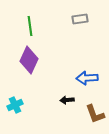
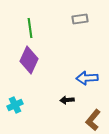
green line: moved 2 px down
brown L-shape: moved 2 px left, 6 px down; rotated 60 degrees clockwise
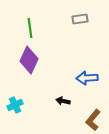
black arrow: moved 4 px left, 1 px down; rotated 16 degrees clockwise
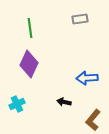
purple diamond: moved 4 px down
black arrow: moved 1 px right, 1 px down
cyan cross: moved 2 px right, 1 px up
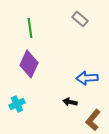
gray rectangle: rotated 49 degrees clockwise
black arrow: moved 6 px right
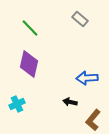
green line: rotated 36 degrees counterclockwise
purple diamond: rotated 12 degrees counterclockwise
